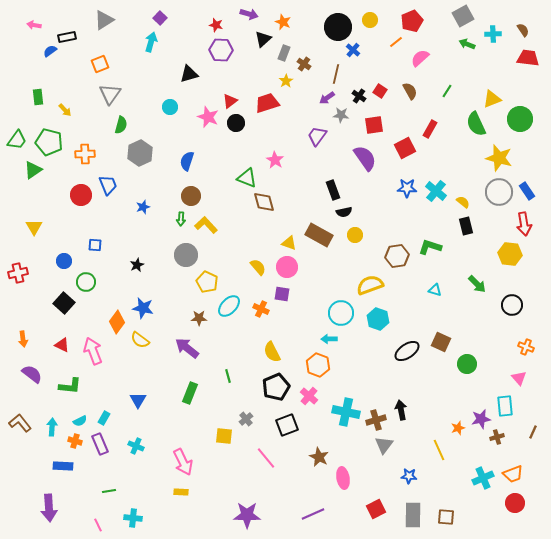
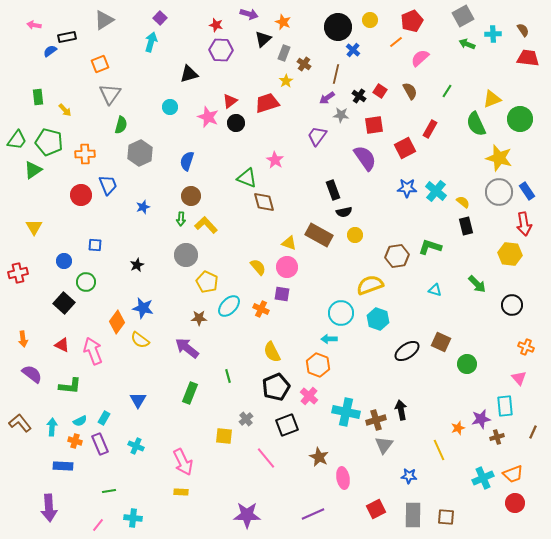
pink line at (98, 525): rotated 64 degrees clockwise
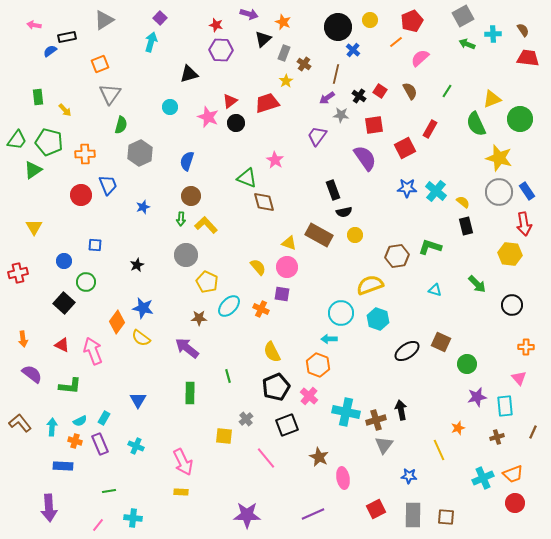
yellow semicircle at (140, 340): moved 1 px right, 2 px up
orange cross at (526, 347): rotated 21 degrees counterclockwise
green rectangle at (190, 393): rotated 20 degrees counterclockwise
purple star at (481, 419): moved 4 px left, 22 px up
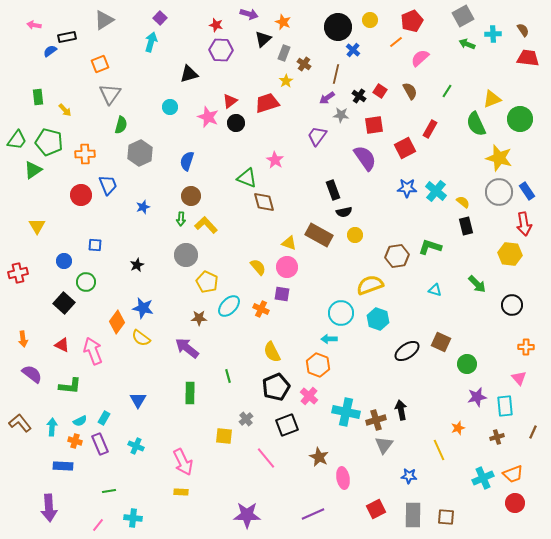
yellow triangle at (34, 227): moved 3 px right, 1 px up
